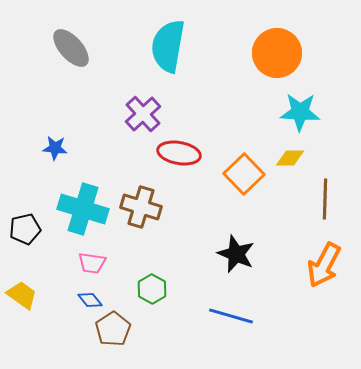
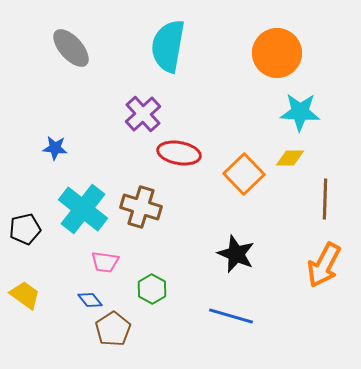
cyan cross: rotated 21 degrees clockwise
pink trapezoid: moved 13 px right, 1 px up
yellow trapezoid: moved 3 px right
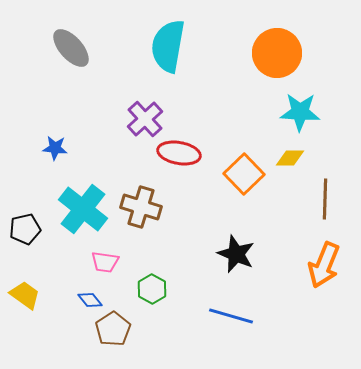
purple cross: moved 2 px right, 5 px down
orange arrow: rotated 6 degrees counterclockwise
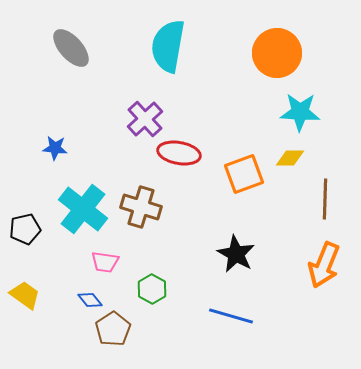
orange square: rotated 24 degrees clockwise
black star: rotated 6 degrees clockwise
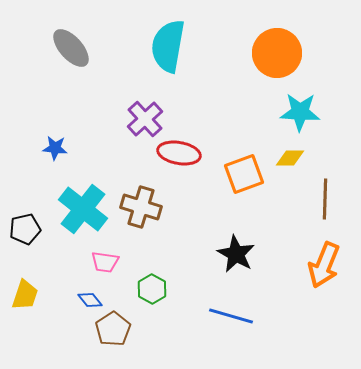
yellow trapezoid: rotated 72 degrees clockwise
